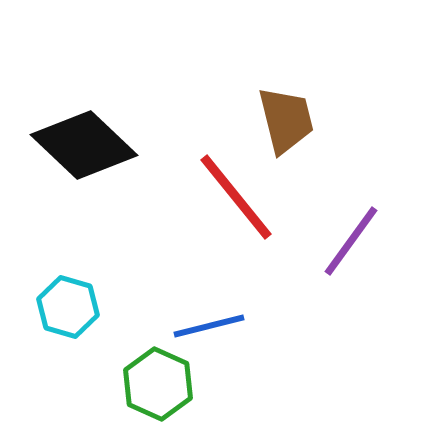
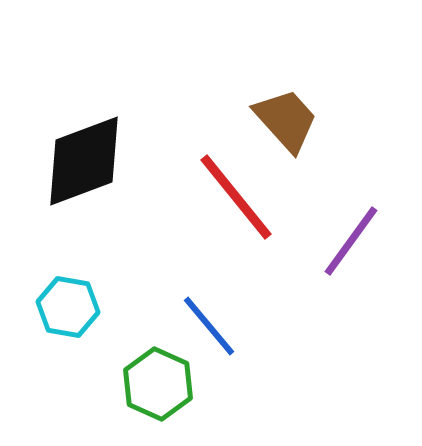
brown trapezoid: rotated 28 degrees counterclockwise
black diamond: moved 16 px down; rotated 64 degrees counterclockwise
cyan hexagon: rotated 6 degrees counterclockwise
blue line: rotated 64 degrees clockwise
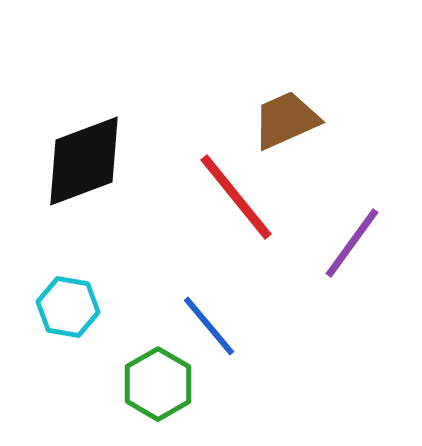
brown trapezoid: rotated 72 degrees counterclockwise
purple line: moved 1 px right, 2 px down
green hexagon: rotated 6 degrees clockwise
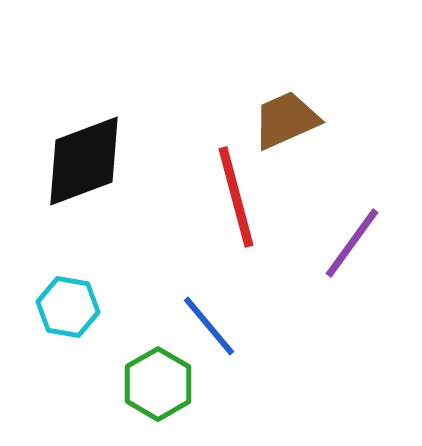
red line: rotated 24 degrees clockwise
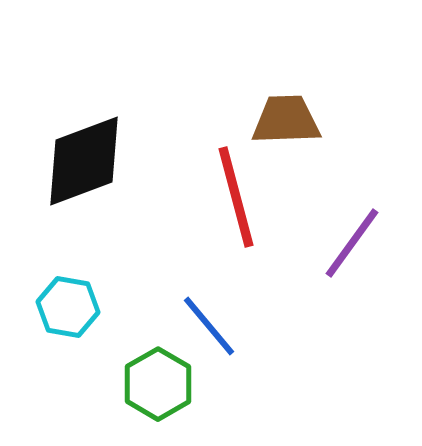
brown trapezoid: rotated 22 degrees clockwise
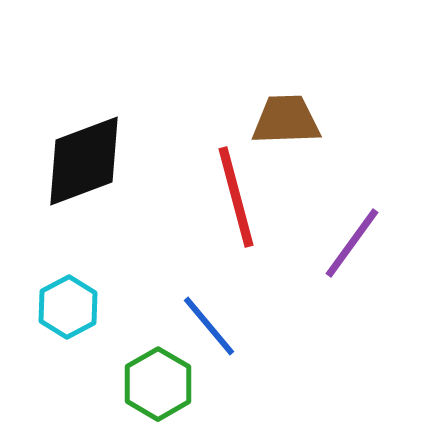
cyan hexagon: rotated 22 degrees clockwise
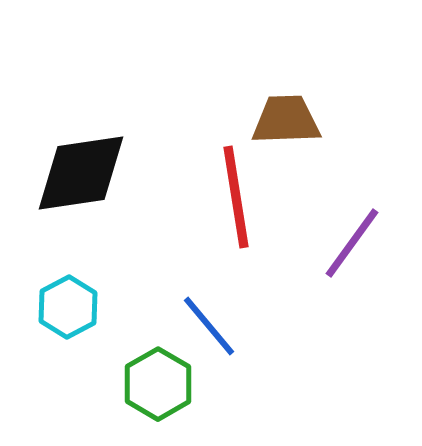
black diamond: moved 3 px left, 12 px down; rotated 12 degrees clockwise
red line: rotated 6 degrees clockwise
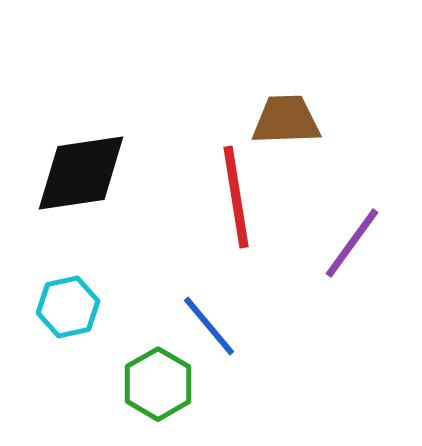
cyan hexagon: rotated 16 degrees clockwise
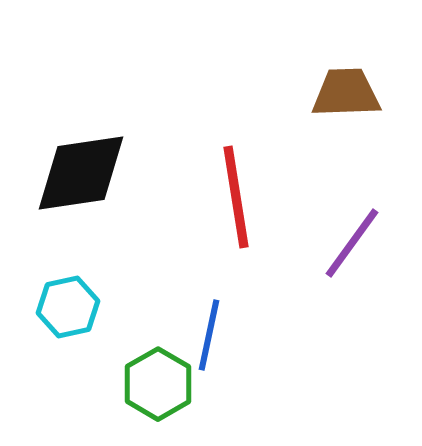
brown trapezoid: moved 60 px right, 27 px up
blue line: moved 9 px down; rotated 52 degrees clockwise
